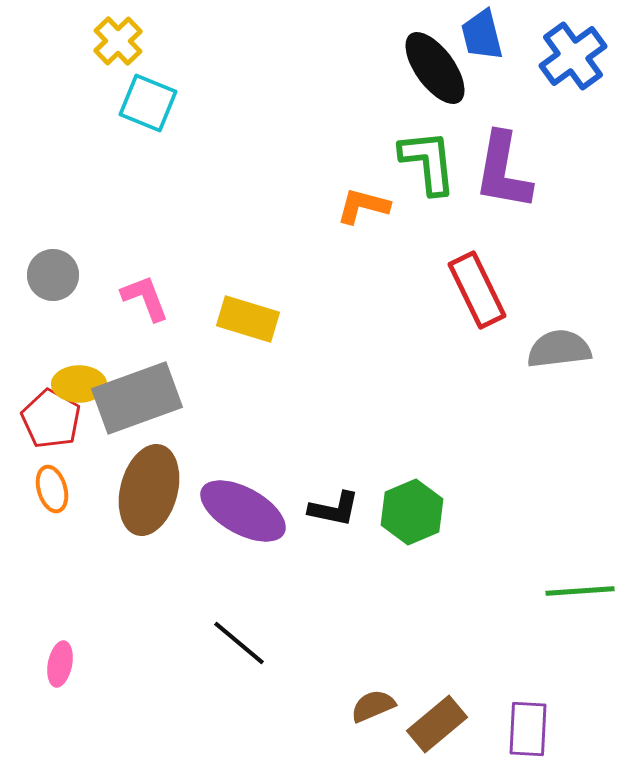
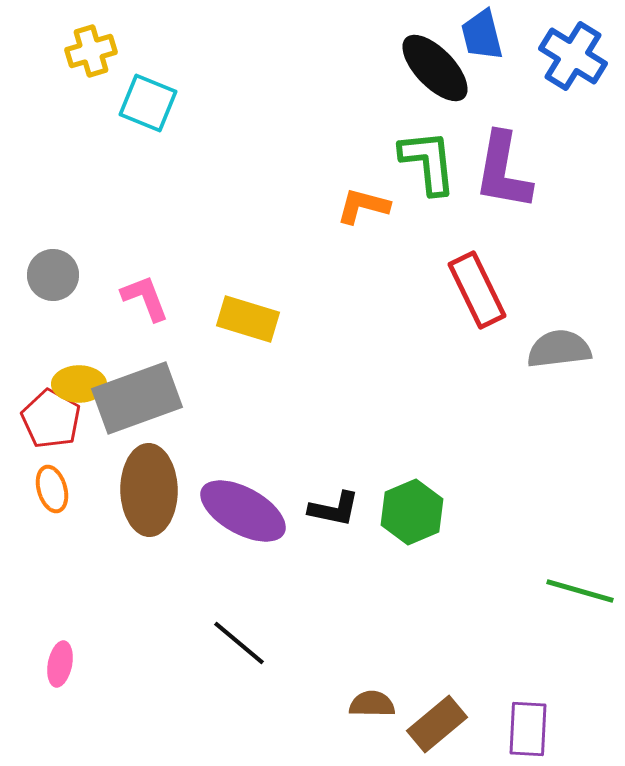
yellow cross: moved 27 px left, 10 px down; rotated 27 degrees clockwise
blue cross: rotated 22 degrees counterclockwise
black ellipse: rotated 8 degrees counterclockwise
brown ellipse: rotated 16 degrees counterclockwise
green line: rotated 20 degrees clockwise
brown semicircle: moved 1 px left, 2 px up; rotated 24 degrees clockwise
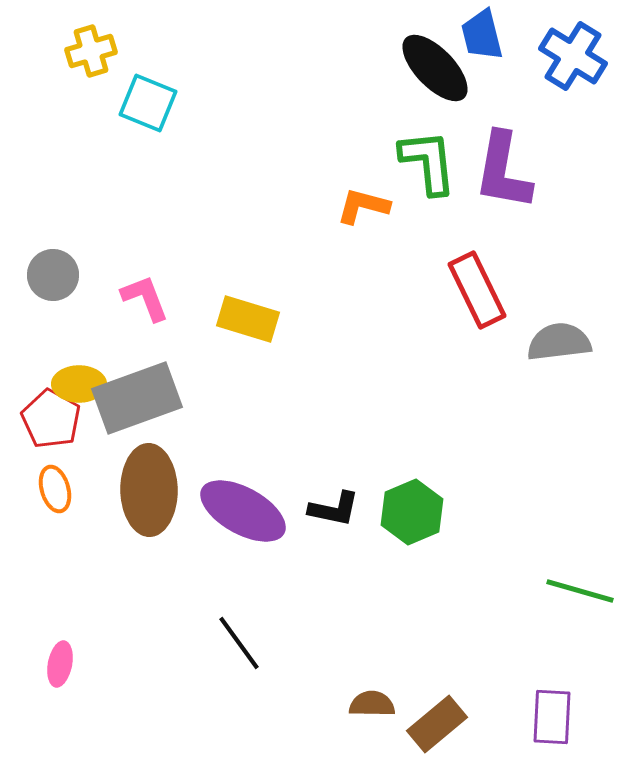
gray semicircle: moved 7 px up
orange ellipse: moved 3 px right
black line: rotated 14 degrees clockwise
purple rectangle: moved 24 px right, 12 px up
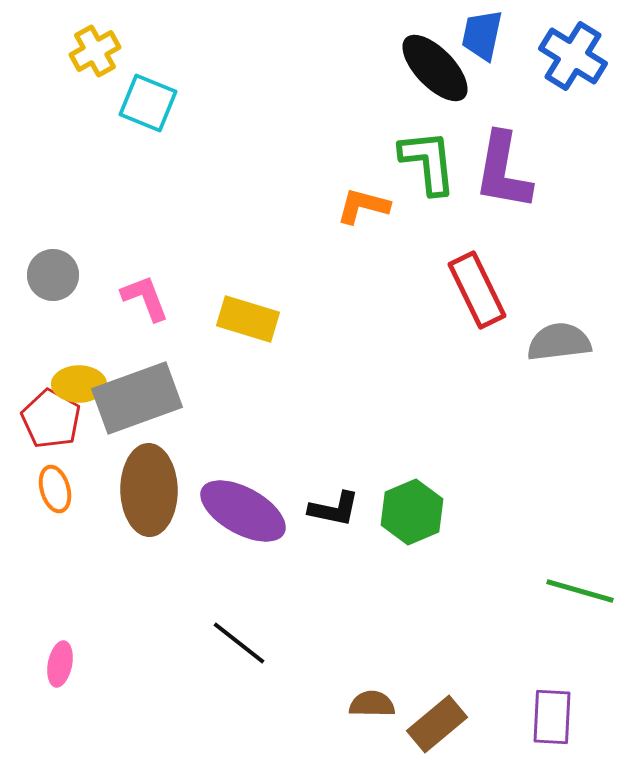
blue trapezoid: rotated 26 degrees clockwise
yellow cross: moved 4 px right; rotated 12 degrees counterclockwise
black line: rotated 16 degrees counterclockwise
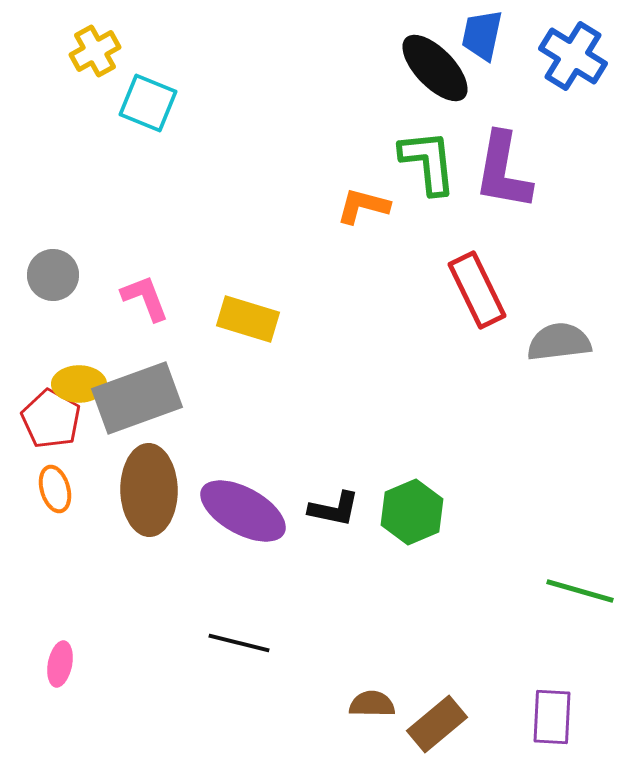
black line: rotated 24 degrees counterclockwise
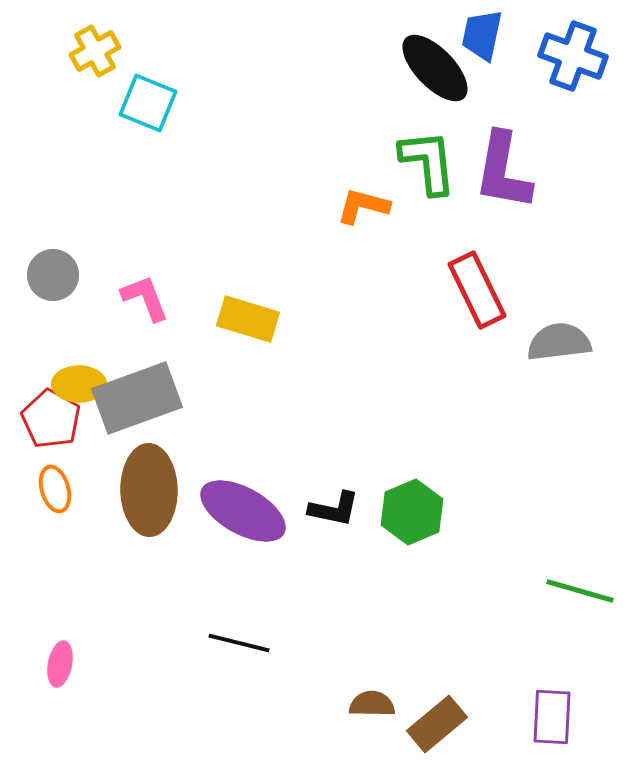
blue cross: rotated 12 degrees counterclockwise
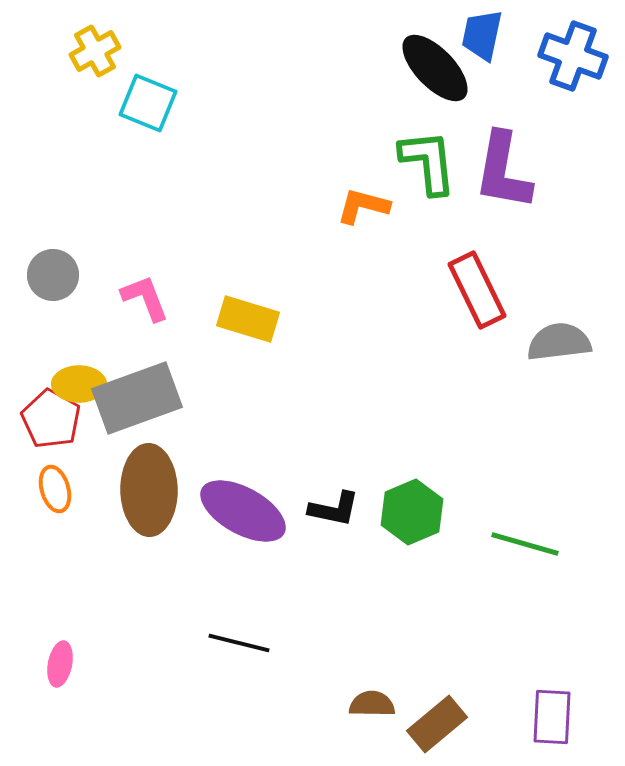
green line: moved 55 px left, 47 px up
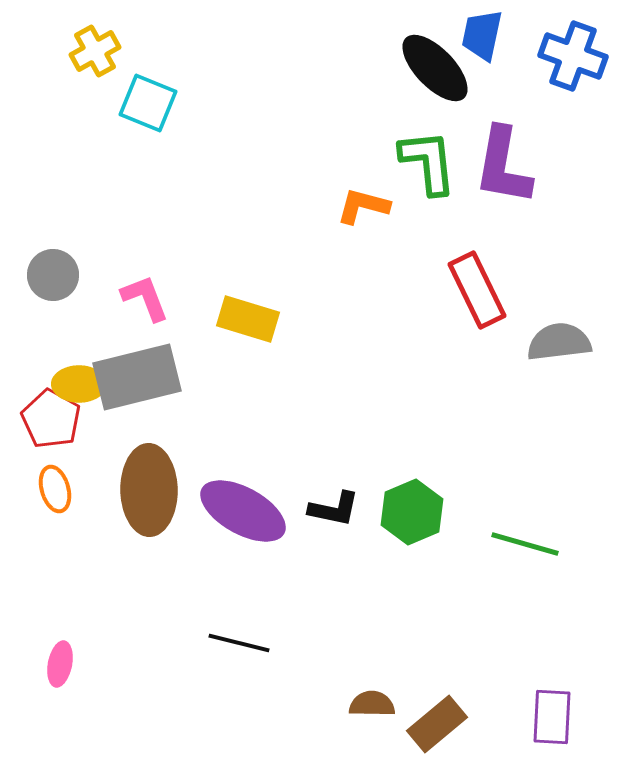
purple L-shape: moved 5 px up
gray rectangle: moved 21 px up; rotated 6 degrees clockwise
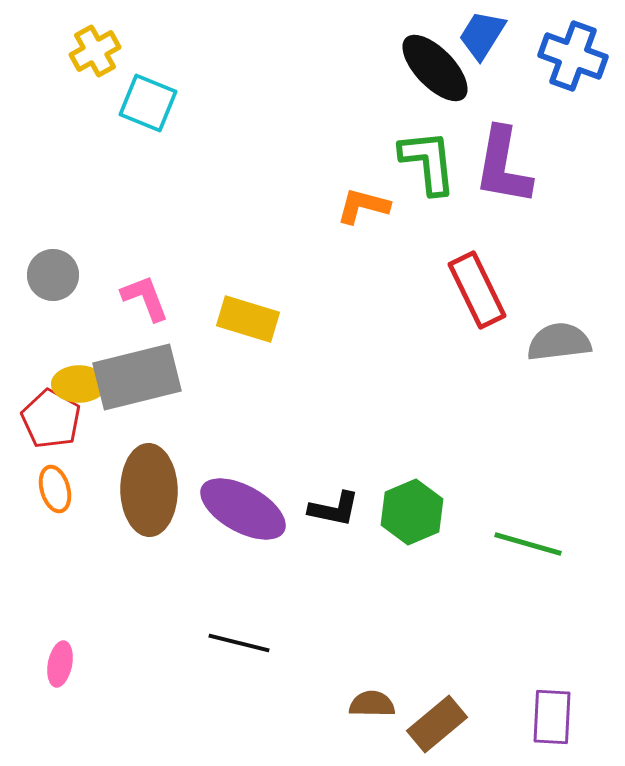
blue trapezoid: rotated 20 degrees clockwise
purple ellipse: moved 2 px up
green line: moved 3 px right
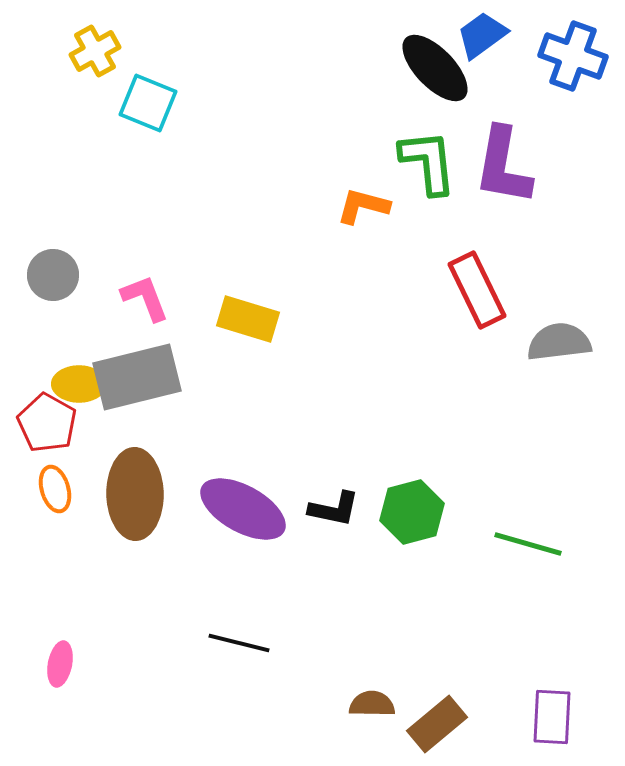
blue trapezoid: rotated 22 degrees clockwise
red pentagon: moved 4 px left, 4 px down
brown ellipse: moved 14 px left, 4 px down
green hexagon: rotated 8 degrees clockwise
